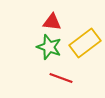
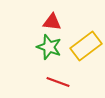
yellow rectangle: moved 1 px right, 3 px down
red line: moved 3 px left, 4 px down
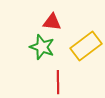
green star: moved 7 px left
red line: rotated 70 degrees clockwise
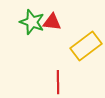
green star: moved 10 px left, 25 px up
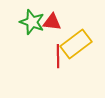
yellow rectangle: moved 10 px left, 2 px up
red line: moved 26 px up
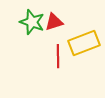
red triangle: moved 2 px right; rotated 24 degrees counterclockwise
yellow rectangle: moved 8 px right, 1 px up; rotated 16 degrees clockwise
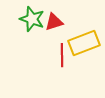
green star: moved 3 px up
red line: moved 4 px right, 1 px up
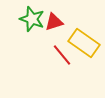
yellow rectangle: rotated 56 degrees clockwise
red line: rotated 40 degrees counterclockwise
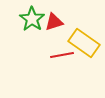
green star: rotated 15 degrees clockwise
red line: rotated 60 degrees counterclockwise
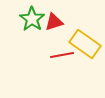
yellow rectangle: moved 1 px right, 1 px down
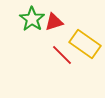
red line: rotated 55 degrees clockwise
